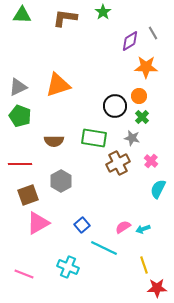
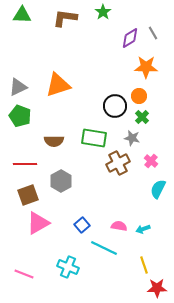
purple diamond: moved 3 px up
red line: moved 5 px right
pink semicircle: moved 4 px left, 1 px up; rotated 42 degrees clockwise
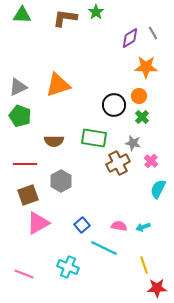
green star: moved 7 px left
black circle: moved 1 px left, 1 px up
gray star: moved 1 px right, 5 px down
cyan arrow: moved 2 px up
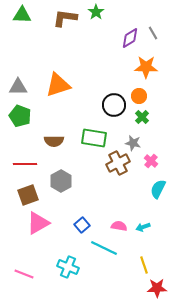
gray triangle: rotated 24 degrees clockwise
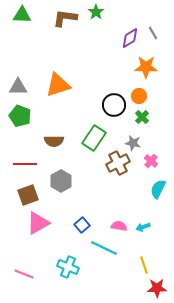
green rectangle: rotated 65 degrees counterclockwise
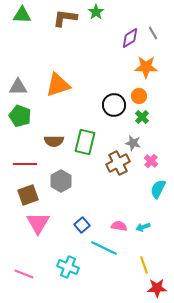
green rectangle: moved 9 px left, 4 px down; rotated 20 degrees counterclockwise
pink triangle: rotated 30 degrees counterclockwise
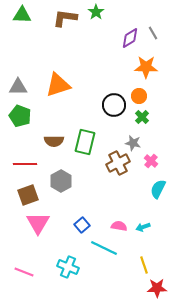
pink line: moved 2 px up
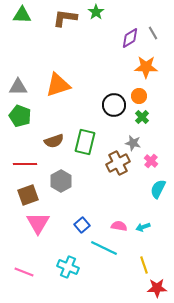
brown semicircle: rotated 18 degrees counterclockwise
